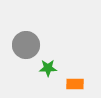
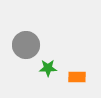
orange rectangle: moved 2 px right, 7 px up
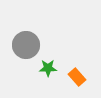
orange rectangle: rotated 48 degrees clockwise
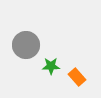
green star: moved 3 px right, 2 px up
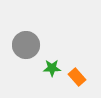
green star: moved 1 px right, 2 px down
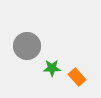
gray circle: moved 1 px right, 1 px down
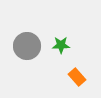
green star: moved 9 px right, 23 px up
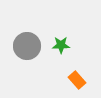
orange rectangle: moved 3 px down
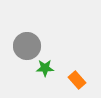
green star: moved 16 px left, 23 px down
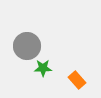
green star: moved 2 px left
